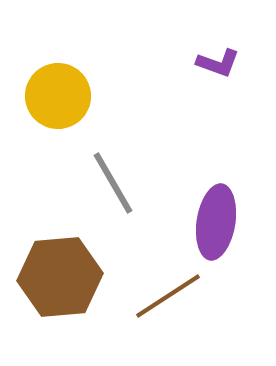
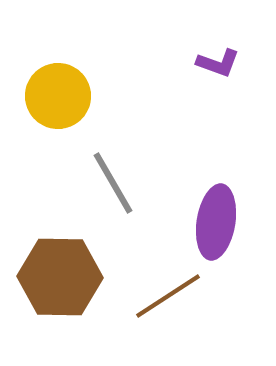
brown hexagon: rotated 6 degrees clockwise
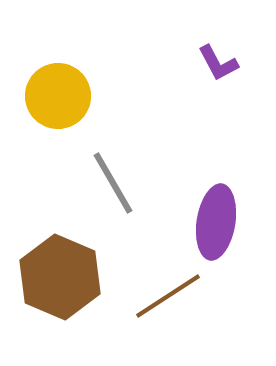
purple L-shape: rotated 42 degrees clockwise
brown hexagon: rotated 22 degrees clockwise
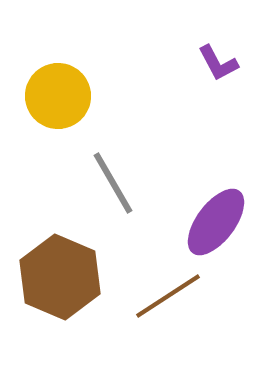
purple ellipse: rotated 28 degrees clockwise
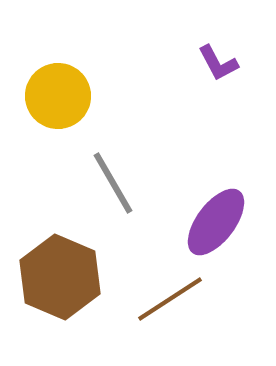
brown line: moved 2 px right, 3 px down
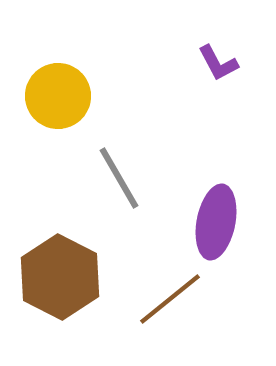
gray line: moved 6 px right, 5 px up
purple ellipse: rotated 26 degrees counterclockwise
brown hexagon: rotated 4 degrees clockwise
brown line: rotated 6 degrees counterclockwise
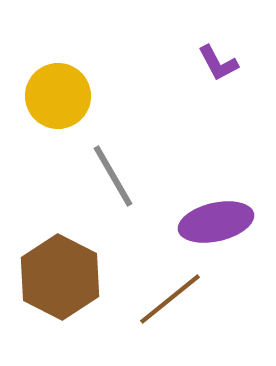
gray line: moved 6 px left, 2 px up
purple ellipse: rotated 66 degrees clockwise
